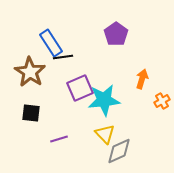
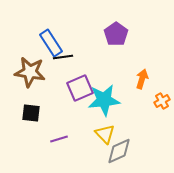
brown star: rotated 24 degrees counterclockwise
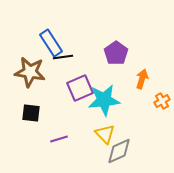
purple pentagon: moved 19 px down
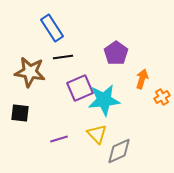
blue rectangle: moved 1 px right, 15 px up
orange cross: moved 4 px up
black square: moved 11 px left
yellow triangle: moved 8 px left
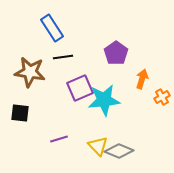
yellow triangle: moved 1 px right, 12 px down
gray diamond: rotated 48 degrees clockwise
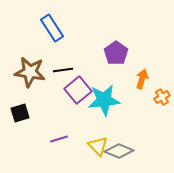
black line: moved 13 px down
purple square: moved 2 px left, 2 px down; rotated 16 degrees counterclockwise
black square: rotated 24 degrees counterclockwise
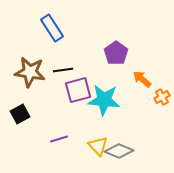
orange arrow: rotated 66 degrees counterclockwise
purple square: rotated 24 degrees clockwise
cyan star: rotated 12 degrees clockwise
black square: moved 1 px down; rotated 12 degrees counterclockwise
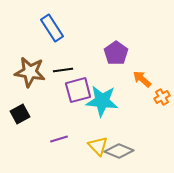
cyan star: moved 2 px left, 1 px down
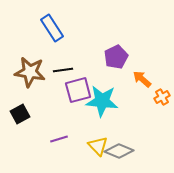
purple pentagon: moved 4 px down; rotated 10 degrees clockwise
